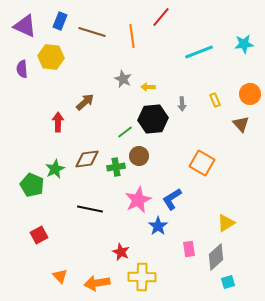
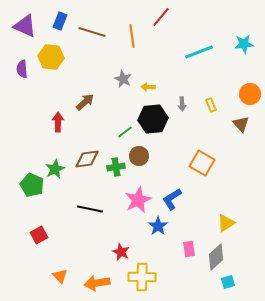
yellow rectangle: moved 4 px left, 5 px down
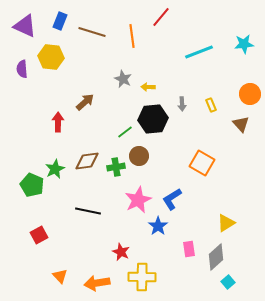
brown diamond: moved 2 px down
black line: moved 2 px left, 2 px down
cyan square: rotated 24 degrees counterclockwise
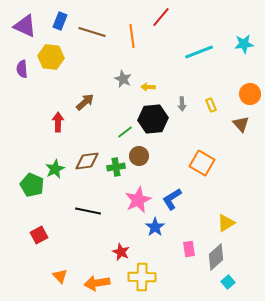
blue star: moved 3 px left, 1 px down
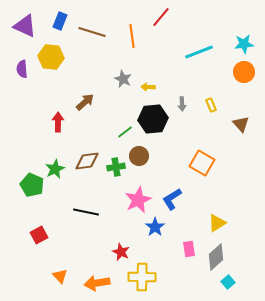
orange circle: moved 6 px left, 22 px up
black line: moved 2 px left, 1 px down
yellow triangle: moved 9 px left
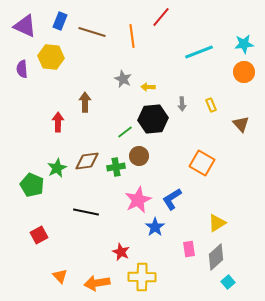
brown arrow: rotated 48 degrees counterclockwise
green star: moved 2 px right, 1 px up
